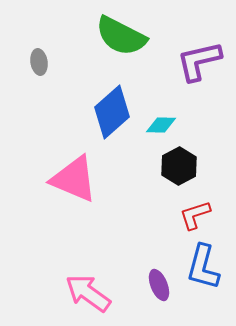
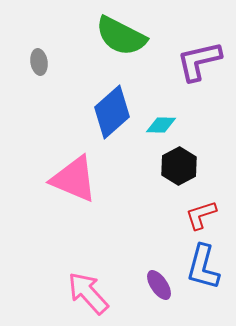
red L-shape: moved 6 px right
purple ellipse: rotated 12 degrees counterclockwise
pink arrow: rotated 12 degrees clockwise
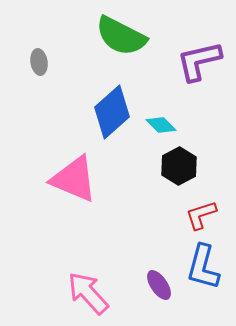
cyan diamond: rotated 44 degrees clockwise
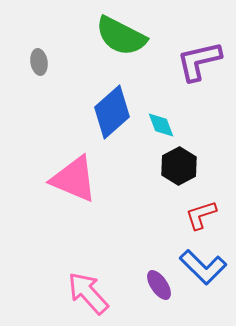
cyan diamond: rotated 24 degrees clockwise
blue L-shape: rotated 60 degrees counterclockwise
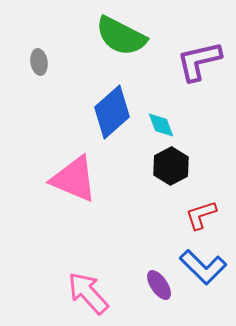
black hexagon: moved 8 px left
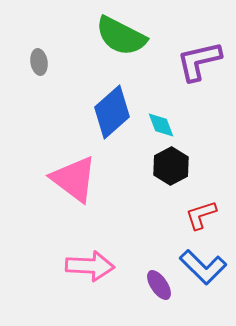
pink triangle: rotated 14 degrees clockwise
pink arrow: moved 2 px right, 27 px up; rotated 135 degrees clockwise
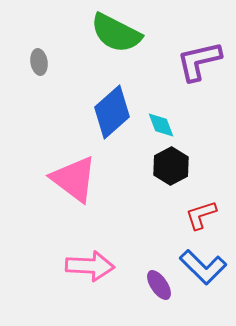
green semicircle: moved 5 px left, 3 px up
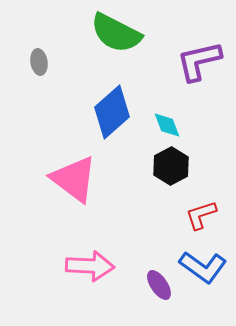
cyan diamond: moved 6 px right
blue L-shape: rotated 9 degrees counterclockwise
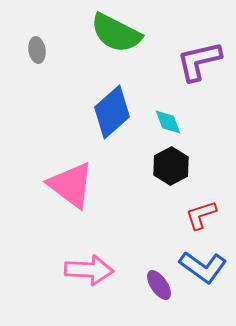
gray ellipse: moved 2 px left, 12 px up
cyan diamond: moved 1 px right, 3 px up
pink triangle: moved 3 px left, 6 px down
pink arrow: moved 1 px left, 4 px down
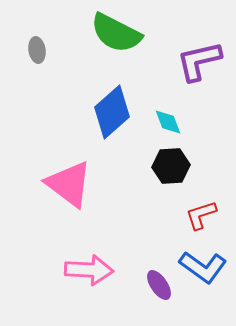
black hexagon: rotated 24 degrees clockwise
pink triangle: moved 2 px left, 1 px up
